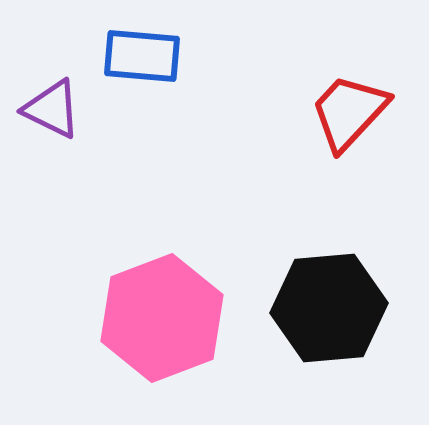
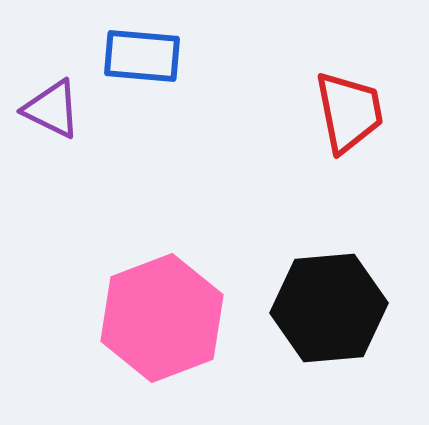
red trapezoid: rotated 126 degrees clockwise
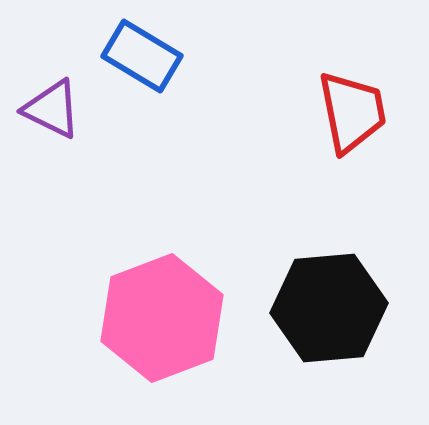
blue rectangle: rotated 26 degrees clockwise
red trapezoid: moved 3 px right
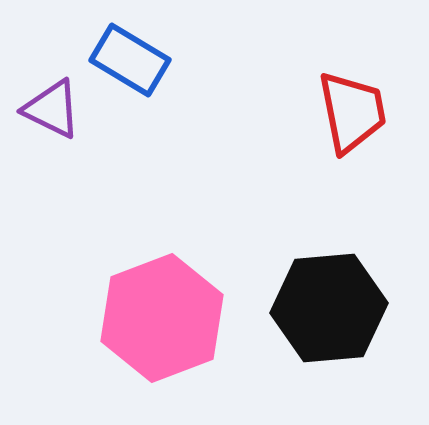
blue rectangle: moved 12 px left, 4 px down
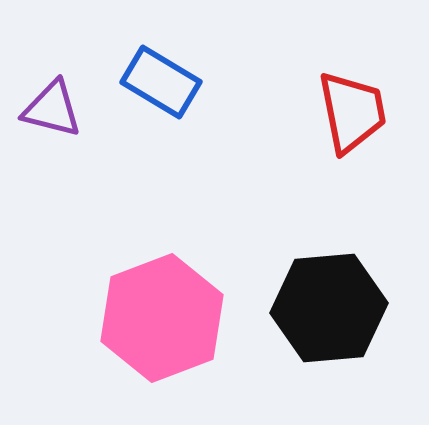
blue rectangle: moved 31 px right, 22 px down
purple triangle: rotated 12 degrees counterclockwise
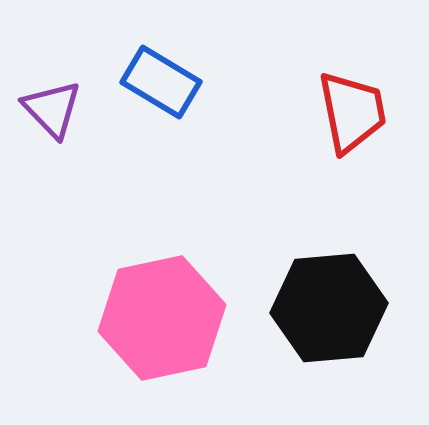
purple triangle: rotated 32 degrees clockwise
pink hexagon: rotated 9 degrees clockwise
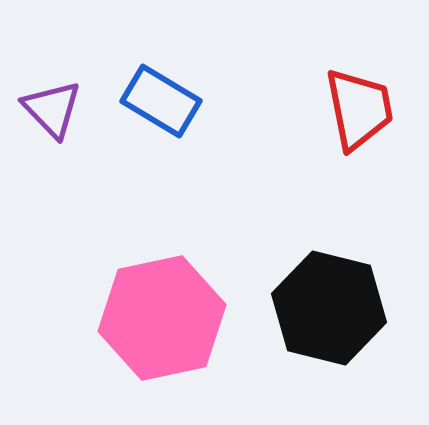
blue rectangle: moved 19 px down
red trapezoid: moved 7 px right, 3 px up
black hexagon: rotated 19 degrees clockwise
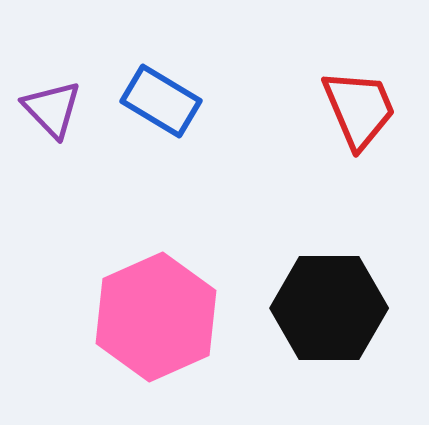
red trapezoid: rotated 12 degrees counterclockwise
black hexagon: rotated 14 degrees counterclockwise
pink hexagon: moved 6 px left, 1 px up; rotated 12 degrees counterclockwise
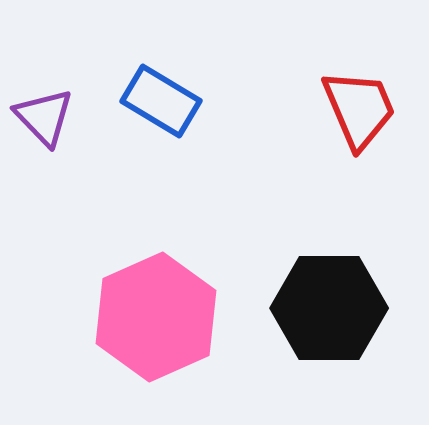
purple triangle: moved 8 px left, 8 px down
